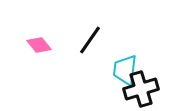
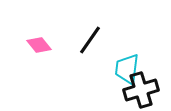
cyan trapezoid: moved 2 px right, 1 px up
black cross: moved 1 px down
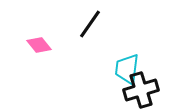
black line: moved 16 px up
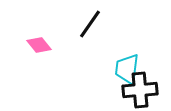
black cross: moved 1 px left; rotated 12 degrees clockwise
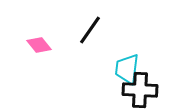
black line: moved 6 px down
black cross: rotated 8 degrees clockwise
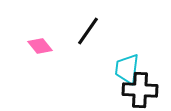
black line: moved 2 px left, 1 px down
pink diamond: moved 1 px right, 1 px down
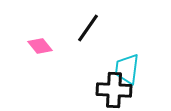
black line: moved 3 px up
black cross: moved 26 px left
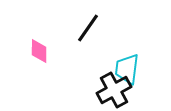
pink diamond: moved 1 px left, 5 px down; rotated 40 degrees clockwise
black cross: rotated 32 degrees counterclockwise
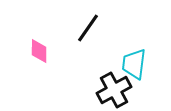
cyan trapezoid: moved 7 px right, 5 px up
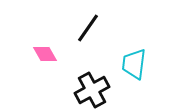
pink diamond: moved 6 px right, 3 px down; rotated 30 degrees counterclockwise
black cross: moved 22 px left
